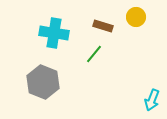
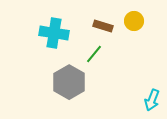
yellow circle: moved 2 px left, 4 px down
gray hexagon: moved 26 px right; rotated 8 degrees clockwise
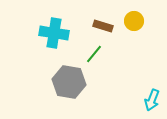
gray hexagon: rotated 20 degrees counterclockwise
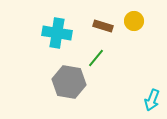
cyan cross: moved 3 px right
green line: moved 2 px right, 4 px down
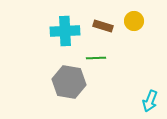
cyan cross: moved 8 px right, 2 px up; rotated 12 degrees counterclockwise
green line: rotated 48 degrees clockwise
cyan arrow: moved 2 px left, 1 px down
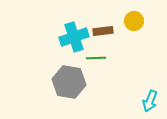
brown rectangle: moved 5 px down; rotated 24 degrees counterclockwise
cyan cross: moved 9 px right, 6 px down; rotated 16 degrees counterclockwise
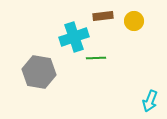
brown rectangle: moved 15 px up
gray hexagon: moved 30 px left, 10 px up
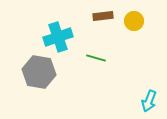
cyan cross: moved 16 px left
green line: rotated 18 degrees clockwise
cyan arrow: moved 1 px left
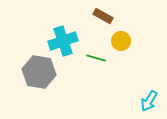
brown rectangle: rotated 36 degrees clockwise
yellow circle: moved 13 px left, 20 px down
cyan cross: moved 5 px right, 4 px down
cyan arrow: rotated 10 degrees clockwise
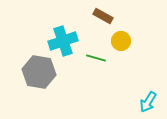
cyan arrow: moved 1 px left, 1 px down
